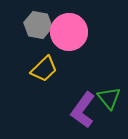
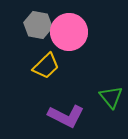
yellow trapezoid: moved 2 px right, 3 px up
green triangle: moved 2 px right, 1 px up
purple L-shape: moved 17 px left, 6 px down; rotated 99 degrees counterclockwise
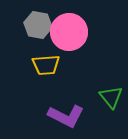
yellow trapezoid: moved 1 px up; rotated 40 degrees clockwise
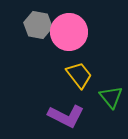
yellow trapezoid: moved 33 px right, 10 px down; rotated 124 degrees counterclockwise
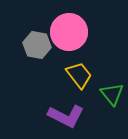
gray hexagon: moved 1 px left, 20 px down
green triangle: moved 1 px right, 3 px up
